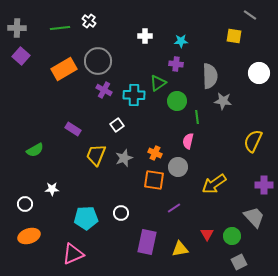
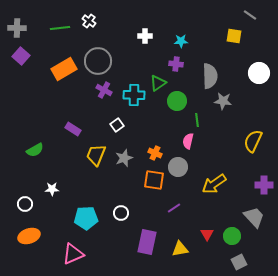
green line at (197, 117): moved 3 px down
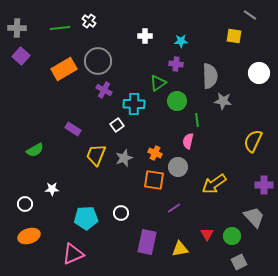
cyan cross at (134, 95): moved 9 px down
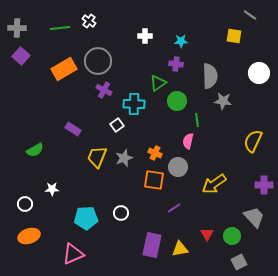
yellow trapezoid at (96, 155): moved 1 px right, 2 px down
purple rectangle at (147, 242): moved 5 px right, 3 px down
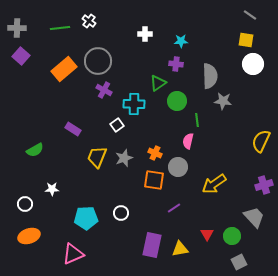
white cross at (145, 36): moved 2 px up
yellow square at (234, 36): moved 12 px right, 4 px down
orange rectangle at (64, 69): rotated 10 degrees counterclockwise
white circle at (259, 73): moved 6 px left, 9 px up
yellow semicircle at (253, 141): moved 8 px right
purple cross at (264, 185): rotated 18 degrees counterclockwise
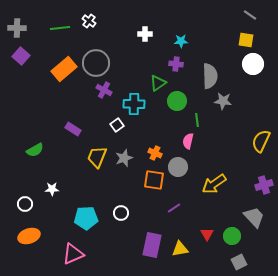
gray circle at (98, 61): moved 2 px left, 2 px down
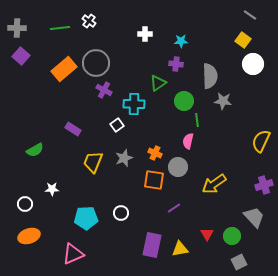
yellow square at (246, 40): moved 3 px left; rotated 28 degrees clockwise
green circle at (177, 101): moved 7 px right
yellow trapezoid at (97, 157): moved 4 px left, 5 px down
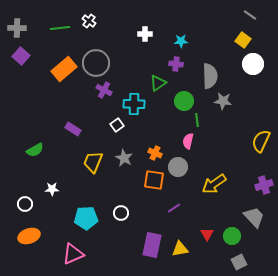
gray star at (124, 158): rotated 24 degrees counterclockwise
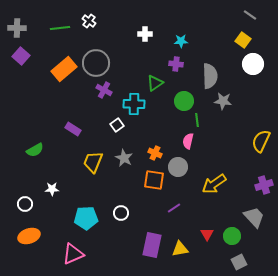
green triangle at (158, 83): moved 3 px left
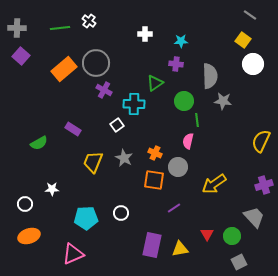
green semicircle at (35, 150): moved 4 px right, 7 px up
